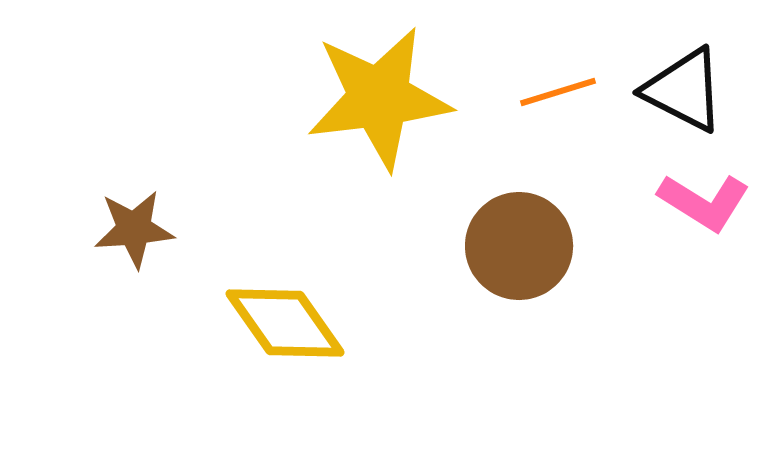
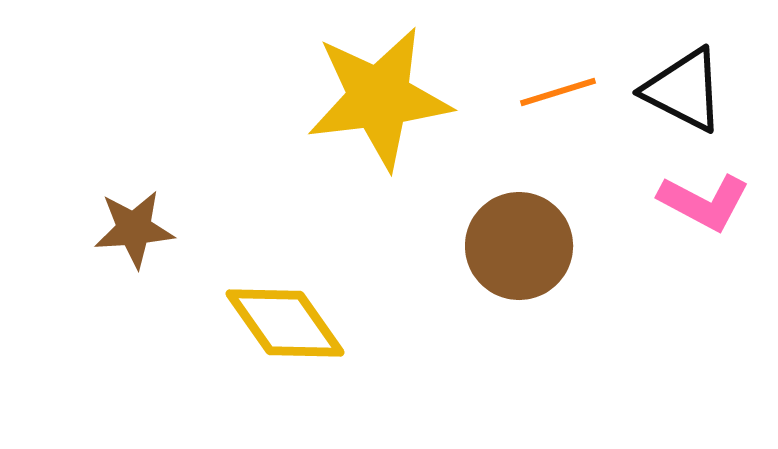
pink L-shape: rotated 4 degrees counterclockwise
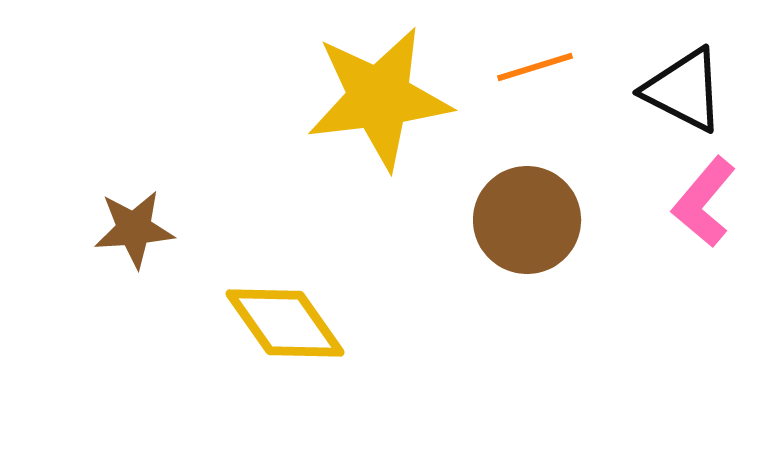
orange line: moved 23 px left, 25 px up
pink L-shape: rotated 102 degrees clockwise
brown circle: moved 8 px right, 26 px up
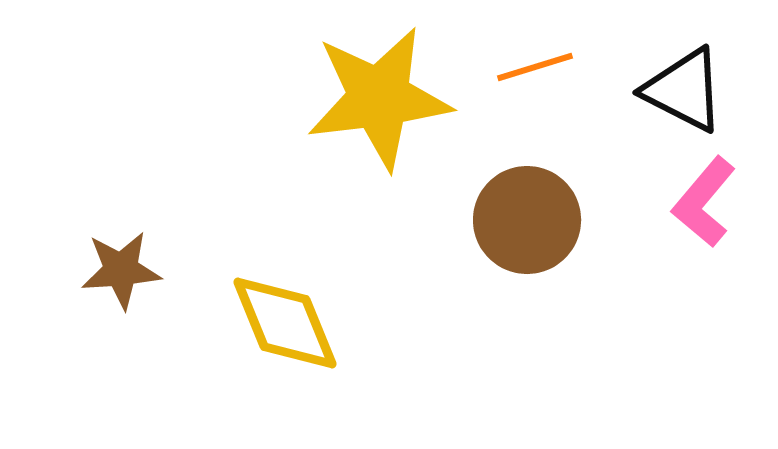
brown star: moved 13 px left, 41 px down
yellow diamond: rotated 13 degrees clockwise
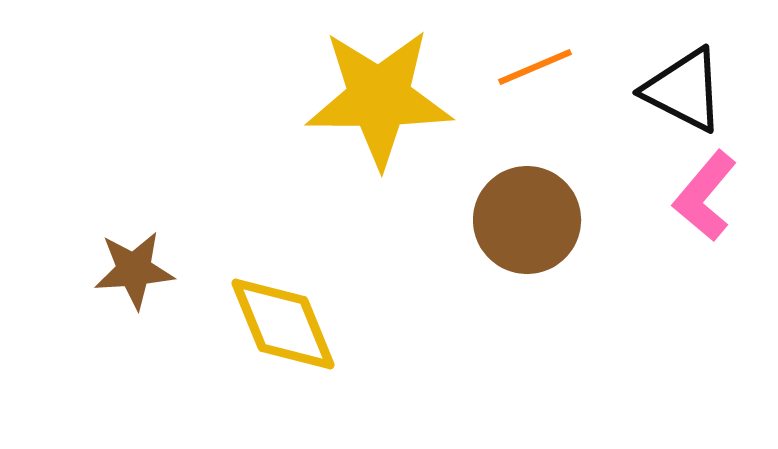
orange line: rotated 6 degrees counterclockwise
yellow star: rotated 7 degrees clockwise
pink L-shape: moved 1 px right, 6 px up
brown star: moved 13 px right
yellow diamond: moved 2 px left, 1 px down
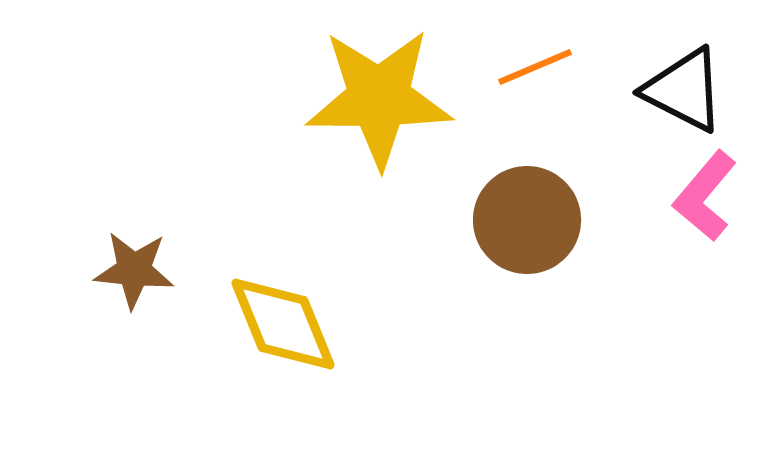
brown star: rotated 10 degrees clockwise
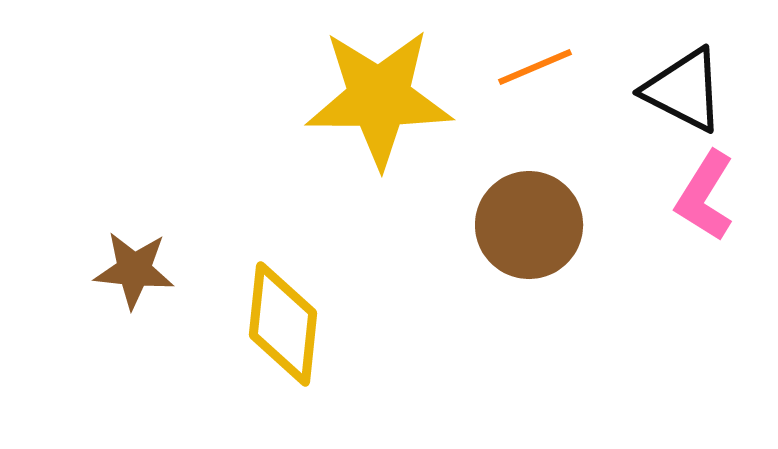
pink L-shape: rotated 8 degrees counterclockwise
brown circle: moved 2 px right, 5 px down
yellow diamond: rotated 28 degrees clockwise
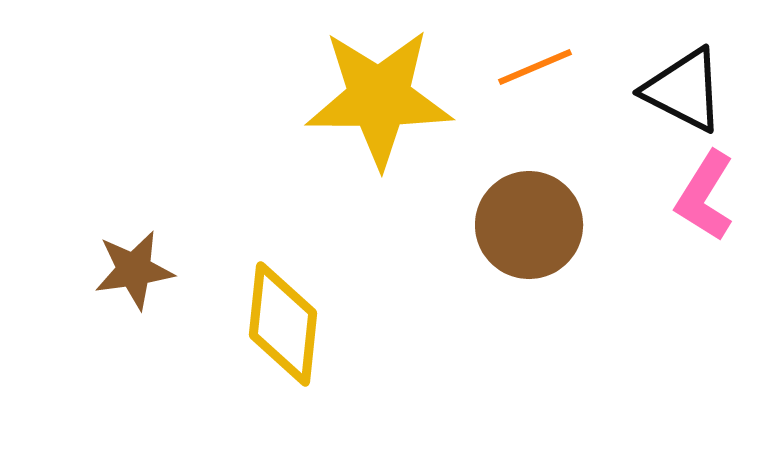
brown star: rotated 14 degrees counterclockwise
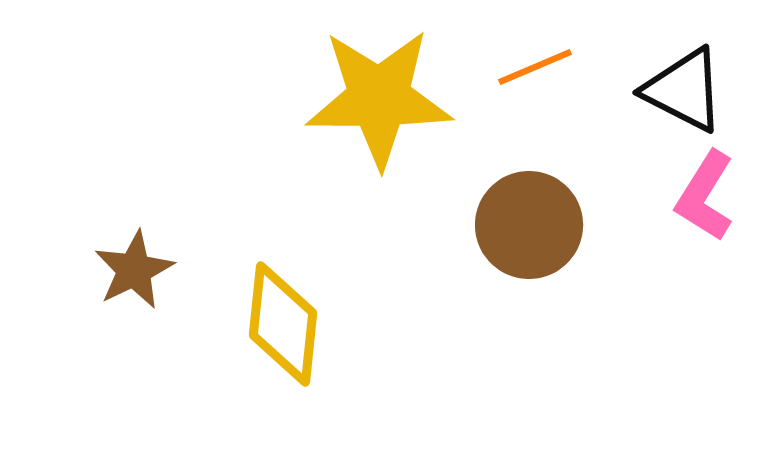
brown star: rotated 18 degrees counterclockwise
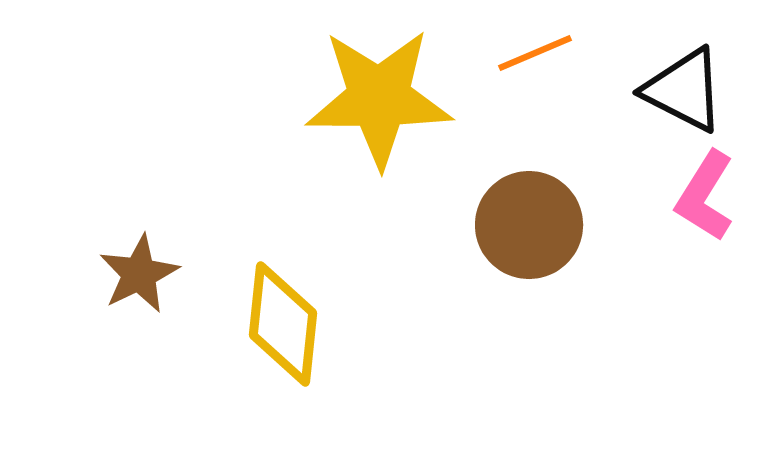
orange line: moved 14 px up
brown star: moved 5 px right, 4 px down
